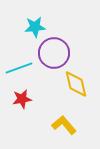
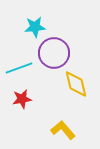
yellow L-shape: moved 1 px left, 5 px down
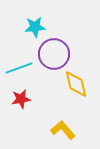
purple circle: moved 1 px down
red star: moved 1 px left
